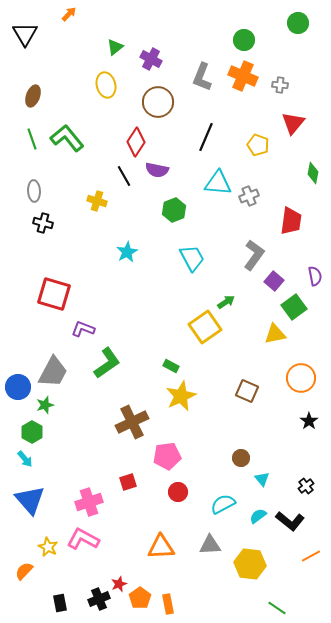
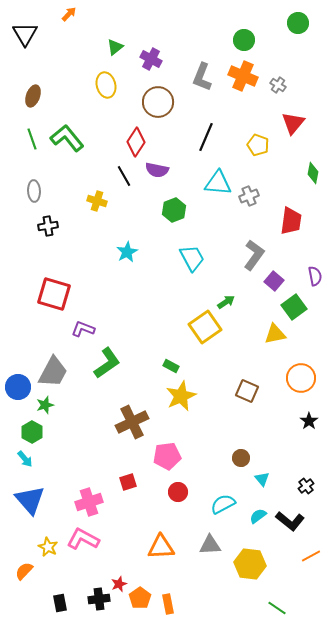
gray cross at (280, 85): moved 2 px left; rotated 28 degrees clockwise
black cross at (43, 223): moved 5 px right, 3 px down; rotated 24 degrees counterclockwise
black cross at (99, 599): rotated 15 degrees clockwise
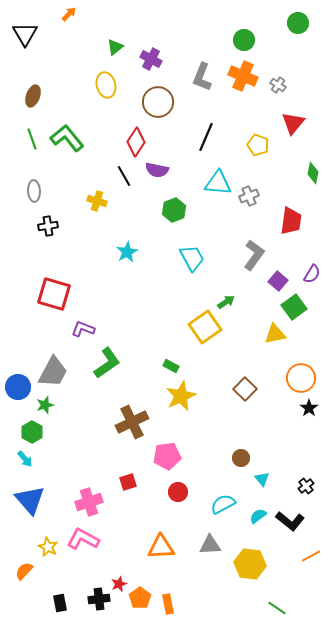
purple semicircle at (315, 276): moved 3 px left, 2 px up; rotated 42 degrees clockwise
purple square at (274, 281): moved 4 px right
brown square at (247, 391): moved 2 px left, 2 px up; rotated 20 degrees clockwise
black star at (309, 421): moved 13 px up
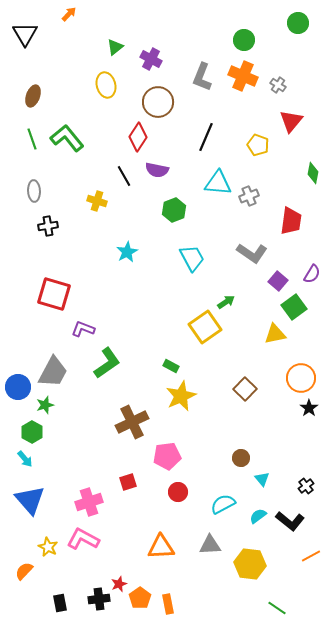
red triangle at (293, 123): moved 2 px left, 2 px up
red diamond at (136, 142): moved 2 px right, 5 px up
gray L-shape at (254, 255): moved 2 px left, 2 px up; rotated 88 degrees clockwise
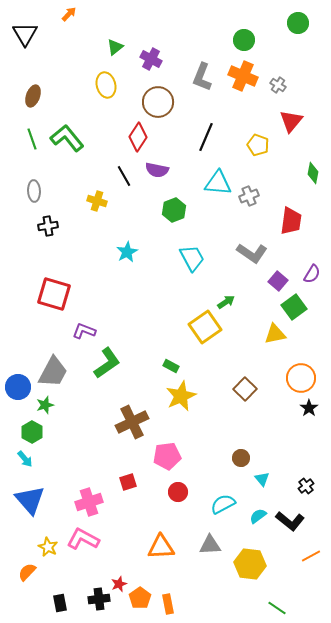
purple L-shape at (83, 329): moved 1 px right, 2 px down
orange semicircle at (24, 571): moved 3 px right, 1 px down
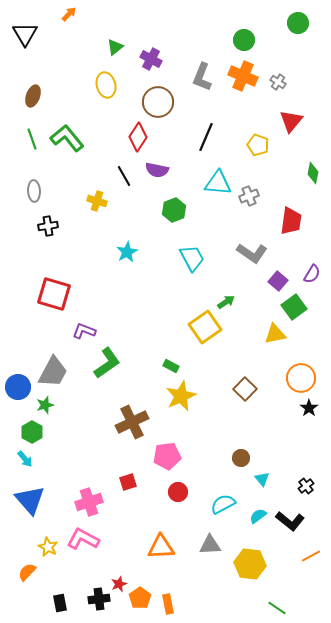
gray cross at (278, 85): moved 3 px up
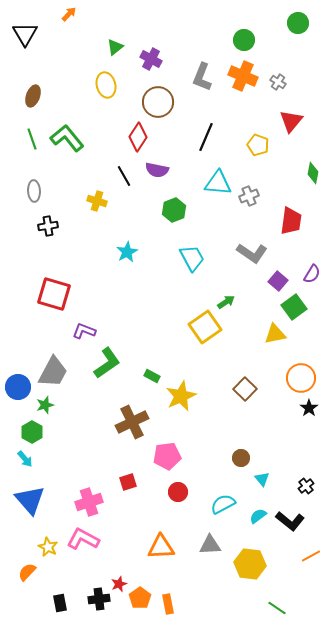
green rectangle at (171, 366): moved 19 px left, 10 px down
